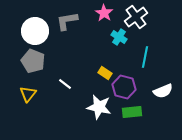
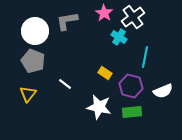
white cross: moved 3 px left
purple hexagon: moved 7 px right, 1 px up
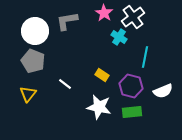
yellow rectangle: moved 3 px left, 2 px down
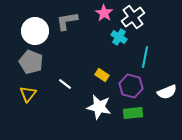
gray pentagon: moved 2 px left, 1 px down
white semicircle: moved 4 px right, 1 px down
green rectangle: moved 1 px right, 1 px down
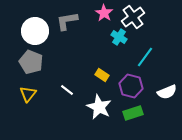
cyan line: rotated 25 degrees clockwise
white line: moved 2 px right, 6 px down
white star: rotated 15 degrees clockwise
green rectangle: rotated 12 degrees counterclockwise
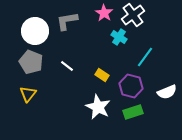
white cross: moved 2 px up
white line: moved 24 px up
white star: moved 1 px left
green rectangle: moved 1 px up
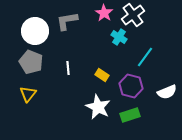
white line: moved 1 px right, 2 px down; rotated 48 degrees clockwise
green rectangle: moved 3 px left, 3 px down
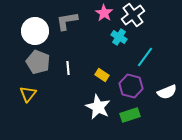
gray pentagon: moved 7 px right
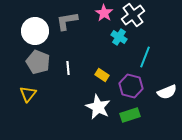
cyan line: rotated 15 degrees counterclockwise
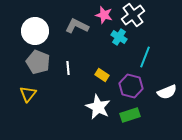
pink star: moved 2 px down; rotated 18 degrees counterclockwise
gray L-shape: moved 10 px right, 5 px down; rotated 35 degrees clockwise
